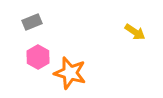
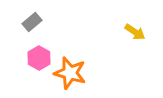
gray rectangle: rotated 18 degrees counterclockwise
pink hexagon: moved 1 px right, 1 px down
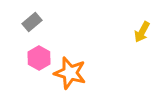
yellow arrow: moved 7 px right; rotated 85 degrees clockwise
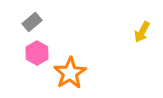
pink hexagon: moved 2 px left, 5 px up
orange star: rotated 24 degrees clockwise
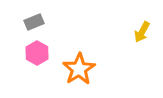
gray rectangle: moved 2 px right; rotated 18 degrees clockwise
orange star: moved 9 px right, 4 px up
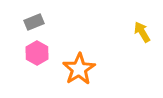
yellow arrow: rotated 120 degrees clockwise
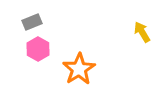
gray rectangle: moved 2 px left
pink hexagon: moved 1 px right, 4 px up
